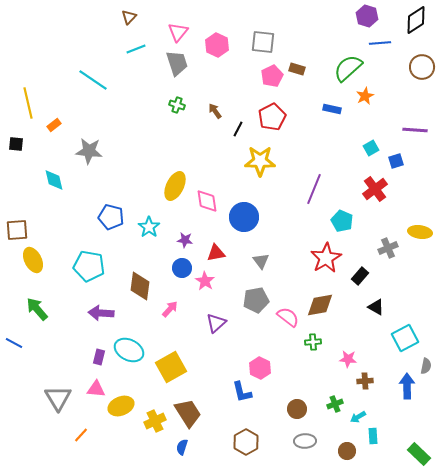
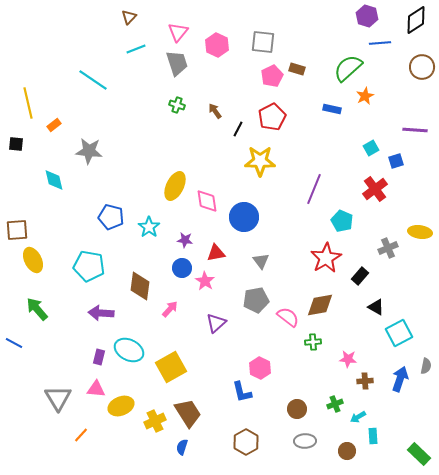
cyan square at (405, 338): moved 6 px left, 5 px up
blue arrow at (407, 386): moved 7 px left, 7 px up; rotated 20 degrees clockwise
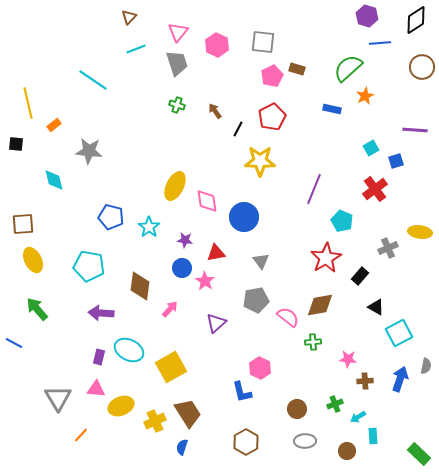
brown square at (17, 230): moved 6 px right, 6 px up
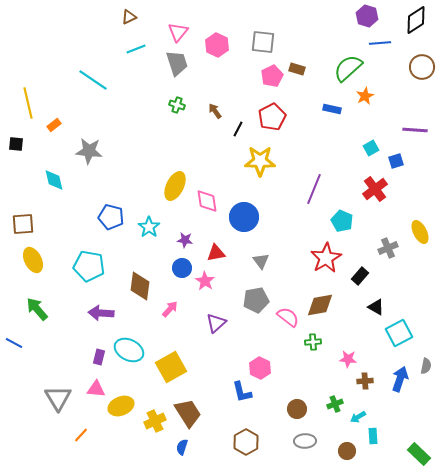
brown triangle at (129, 17): rotated 21 degrees clockwise
yellow ellipse at (420, 232): rotated 55 degrees clockwise
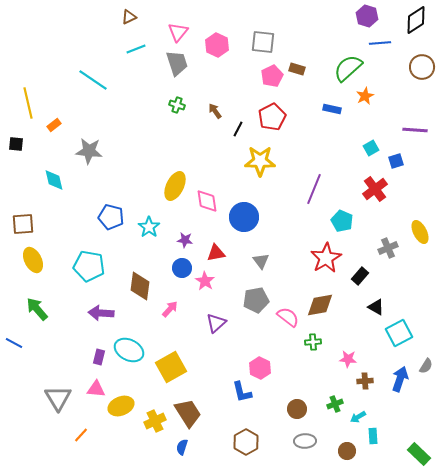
gray semicircle at (426, 366): rotated 21 degrees clockwise
